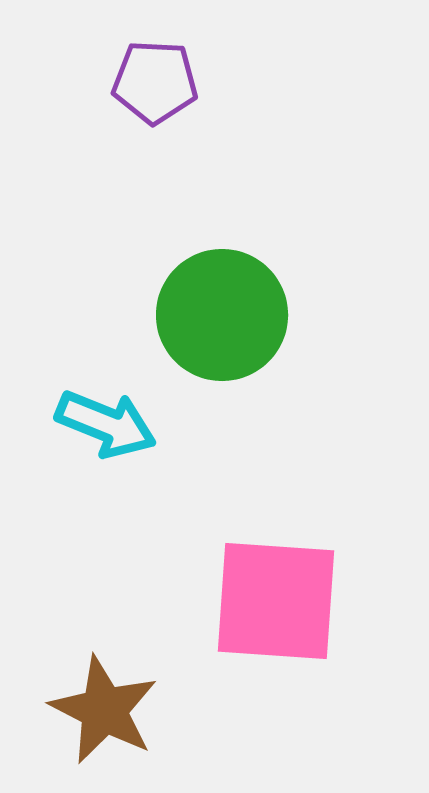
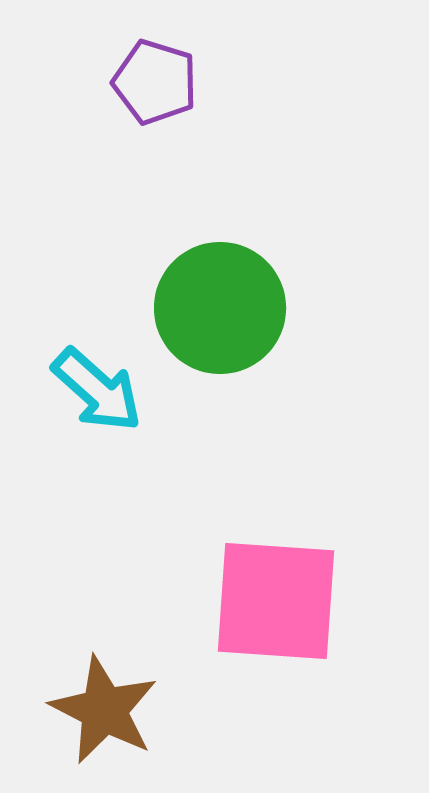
purple pentagon: rotated 14 degrees clockwise
green circle: moved 2 px left, 7 px up
cyan arrow: moved 9 px left, 34 px up; rotated 20 degrees clockwise
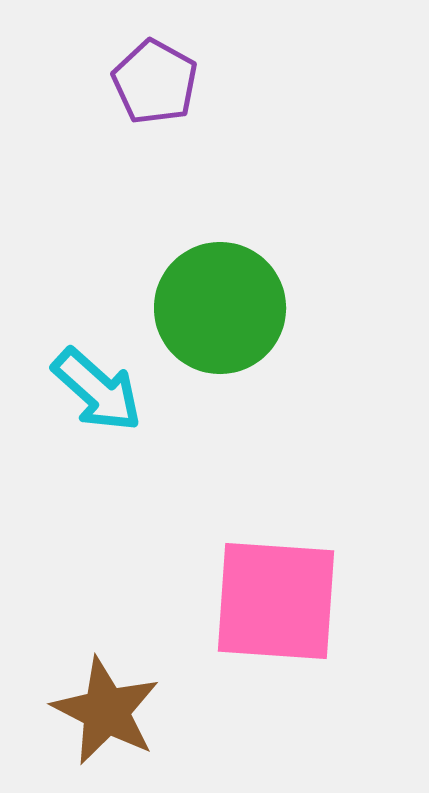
purple pentagon: rotated 12 degrees clockwise
brown star: moved 2 px right, 1 px down
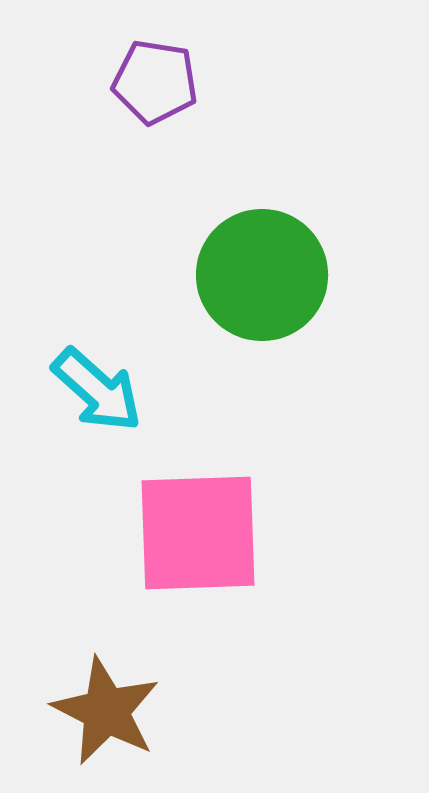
purple pentagon: rotated 20 degrees counterclockwise
green circle: moved 42 px right, 33 px up
pink square: moved 78 px left, 68 px up; rotated 6 degrees counterclockwise
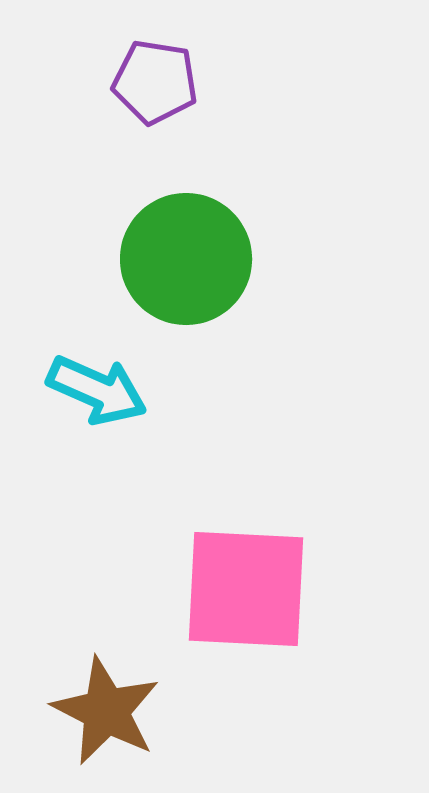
green circle: moved 76 px left, 16 px up
cyan arrow: rotated 18 degrees counterclockwise
pink square: moved 48 px right, 56 px down; rotated 5 degrees clockwise
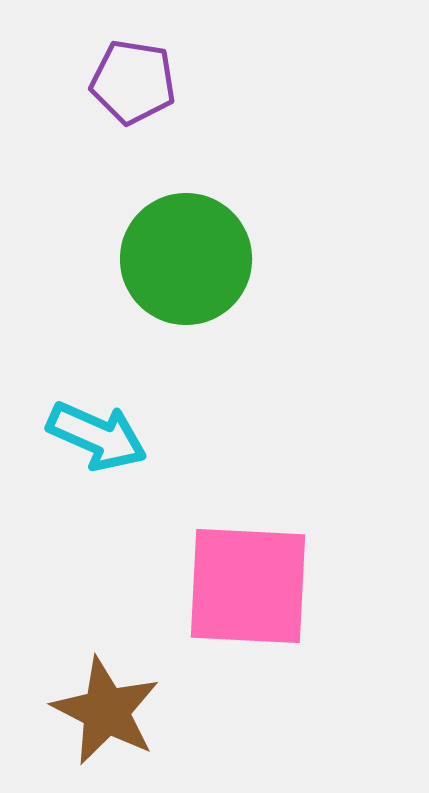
purple pentagon: moved 22 px left
cyan arrow: moved 46 px down
pink square: moved 2 px right, 3 px up
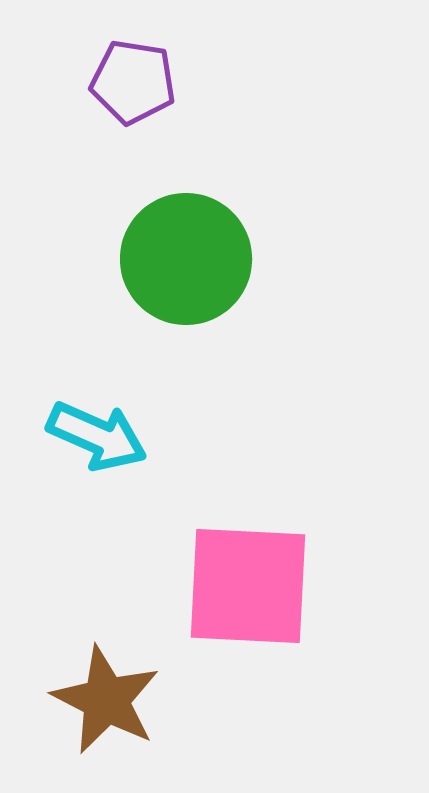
brown star: moved 11 px up
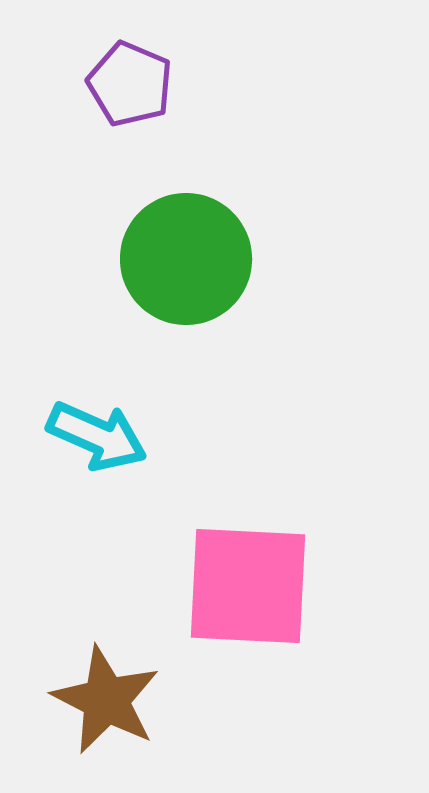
purple pentagon: moved 3 px left, 2 px down; rotated 14 degrees clockwise
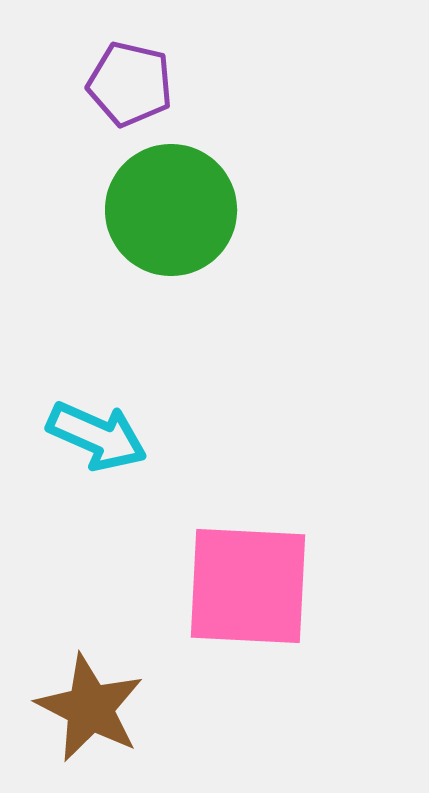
purple pentagon: rotated 10 degrees counterclockwise
green circle: moved 15 px left, 49 px up
brown star: moved 16 px left, 8 px down
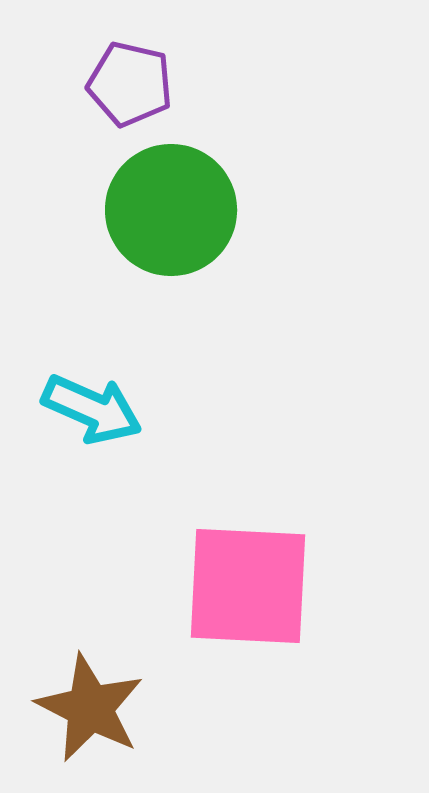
cyan arrow: moved 5 px left, 27 px up
